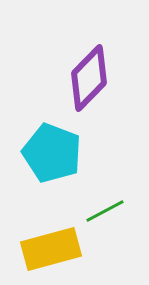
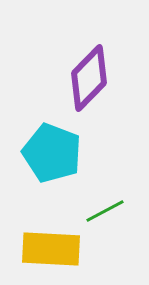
yellow rectangle: rotated 18 degrees clockwise
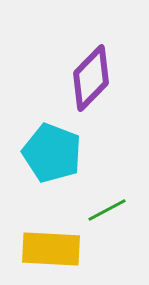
purple diamond: moved 2 px right
green line: moved 2 px right, 1 px up
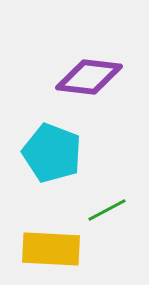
purple diamond: moved 2 px left, 1 px up; rotated 52 degrees clockwise
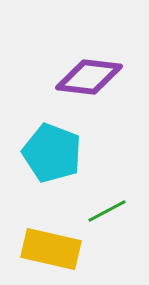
green line: moved 1 px down
yellow rectangle: rotated 10 degrees clockwise
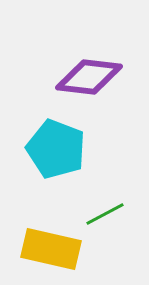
cyan pentagon: moved 4 px right, 4 px up
green line: moved 2 px left, 3 px down
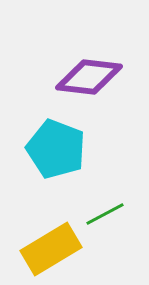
yellow rectangle: rotated 44 degrees counterclockwise
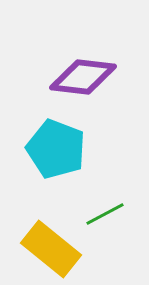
purple diamond: moved 6 px left
yellow rectangle: rotated 70 degrees clockwise
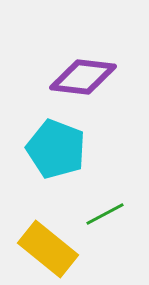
yellow rectangle: moved 3 px left
